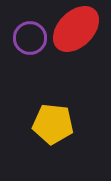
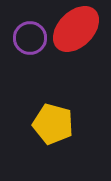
yellow pentagon: rotated 9 degrees clockwise
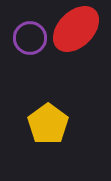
yellow pentagon: moved 5 px left; rotated 21 degrees clockwise
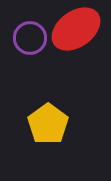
red ellipse: rotated 9 degrees clockwise
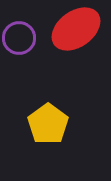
purple circle: moved 11 px left
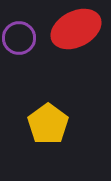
red ellipse: rotated 9 degrees clockwise
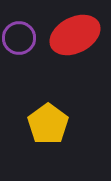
red ellipse: moved 1 px left, 6 px down
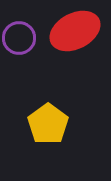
red ellipse: moved 4 px up
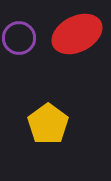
red ellipse: moved 2 px right, 3 px down
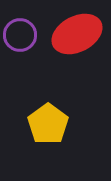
purple circle: moved 1 px right, 3 px up
